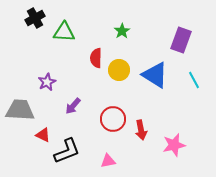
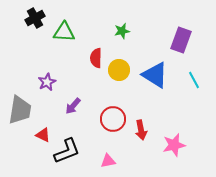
green star: rotated 21 degrees clockwise
gray trapezoid: rotated 96 degrees clockwise
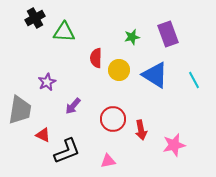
green star: moved 10 px right, 6 px down
purple rectangle: moved 13 px left, 6 px up; rotated 40 degrees counterclockwise
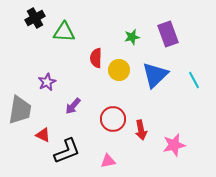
blue triangle: rotated 44 degrees clockwise
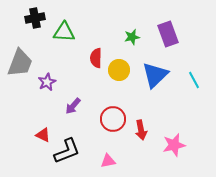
black cross: rotated 18 degrees clockwise
gray trapezoid: moved 47 px up; rotated 12 degrees clockwise
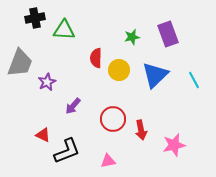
green triangle: moved 2 px up
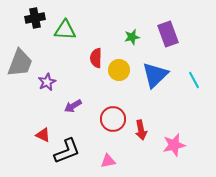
green triangle: moved 1 px right
purple arrow: rotated 18 degrees clockwise
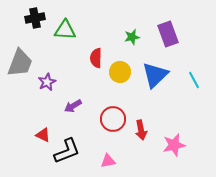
yellow circle: moved 1 px right, 2 px down
